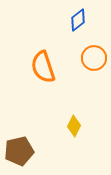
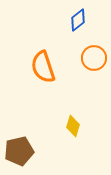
yellow diamond: moved 1 px left; rotated 10 degrees counterclockwise
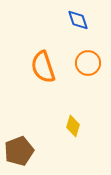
blue diamond: rotated 70 degrees counterclockwise
orange circle: moved 6 px left, 5 px down
brown pentagon: rotated 8 degrees counterclockwise
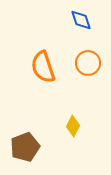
blue diamond: moved 3 px right
yellow diamond: rotated 10 degrees clockwise
brown pentagon: moved 6 px right, 4 px up
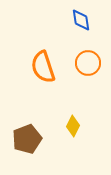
blue diamond: rotated 10 degrees clockwise
brown pentagon: moved 2 px right, 8 px up
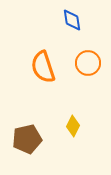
blue diamond: moved 9 px left
brown pentagon: rotated 8 degrees clockwise
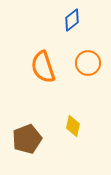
blue diamond: rotated 60 degrees clockwise
yellow diamond: rotated 15 degrees counterclockwise
brown pentagon: rotated 8 degrees counterclockwise
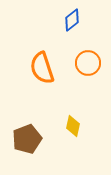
orange semicircle: moved 1 px left, 1 px down
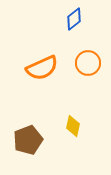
blue diamond: moved 2 px right, 1 px up
orange semicircle: rotated 96 degrees counterclockwise
brown pentagon: moved 1 px right, 1 px down
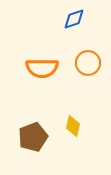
blue diamond: rotated 20 degrees clockwise
orange semicircle: rotated 24 degrees clockwise
brown pentagon: moved 5 px right, 3 px up
